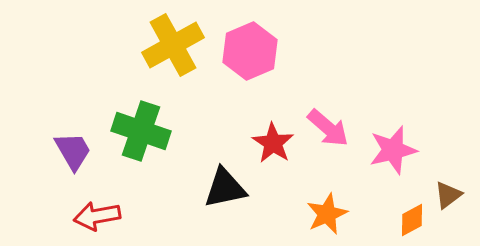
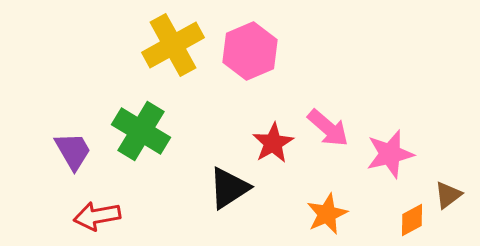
green cross: rotated 12 degrees clockwise
red star: rotated 9 degrees clockwise
pink star: moved 3 px left, 4 px down
black triangle: moved 4 px right; rotated 21 degrees counterclockwise
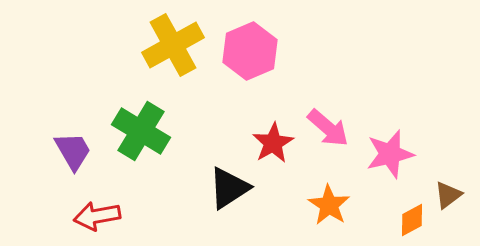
orange star: moved 2 px right, 9 px up; rotated 15 degrees counterclockwise
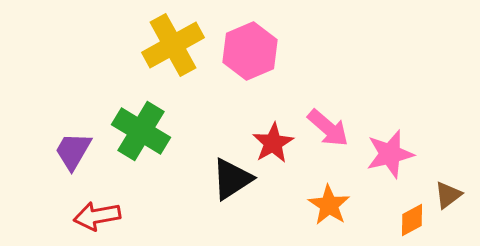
purple trapezoid: rotated 120 degrees counterclockwise
black triangle: moved 3 px right, 9 px up
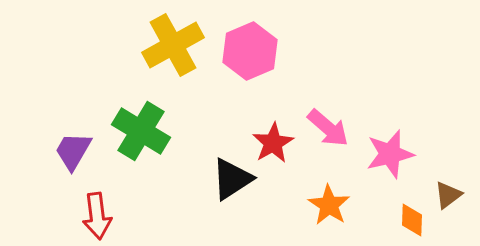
red arrow: rotated 87 degrees counterclockwise
orange diamond: rotated 60 degrees counterclockwise
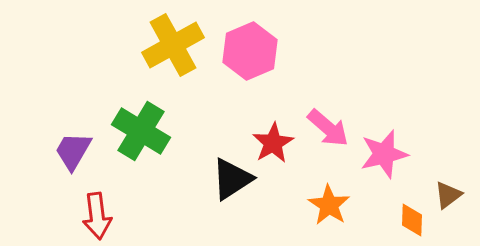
pink star: moved 6 px left
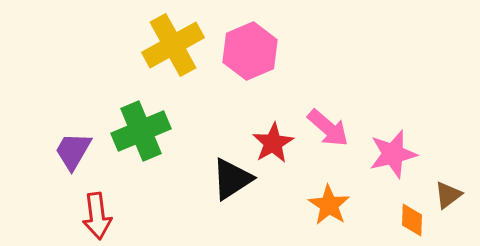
green cross: rotated 36 degrees clockwise
pink star: moved 9 px right
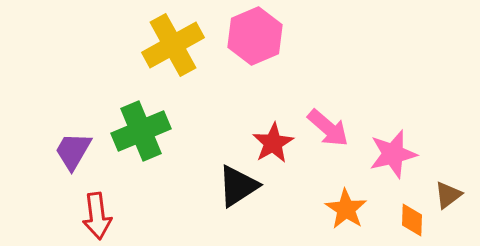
pink hexagon: moved 5 px right, 15 px up
black triangle: moved 6 px right, 7 px down
orange star: moved 17 px right, 4 px down
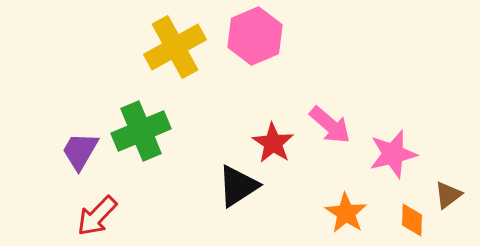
yellow cross: moved 2 px right, 2 px down
pink arrow: moved 2 px right, 3 px up
red star: rotated 9 degrees counterclockwise
purple trapezoid: moved 7 px right
orange star: moved 4 px down
red arrow: rotated 51 degrees clockwise
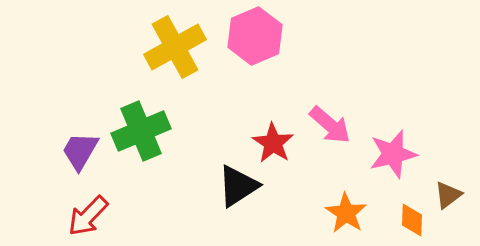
red arrow: moved 9 px left
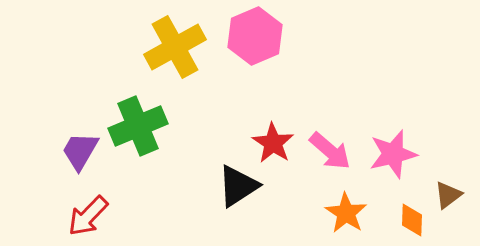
pink arrow: moved 26 px down
green cross: moved 3 px left, 5 px up
